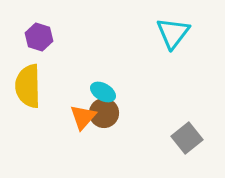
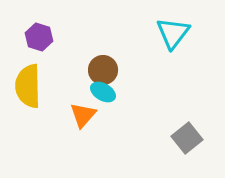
brown circle: moved 1 px left, 43 px up
orange triangle: moved 2 px up
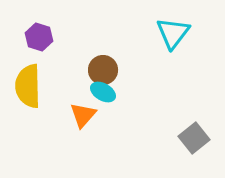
gray square: moved 7 px right
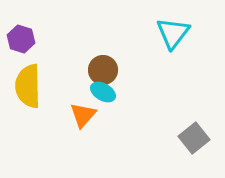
purple hexagon: moved 18 px left, 2 px down
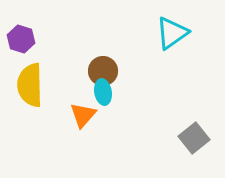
cyan triangle: moved 1 px left; rotated 18 degrees clockwise
brown circle: moved 1 px down
yellow semicircle: moved 2 px right, 1 px up
cyan ellipse: rotated 50 degrees clockwise
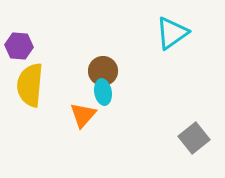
purple hexagon: moved 2 px left, 7 px down; rotated 12 degrees counterclockwise
yellow semicircle: rotated 6 degrees clockwise
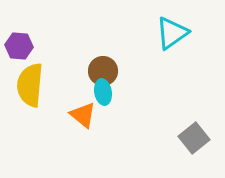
orange triangle: rotated 32 degrees counterclockwise
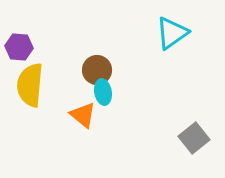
purple hexagon: moved 1 px down
brown circle: moved 6 px left, 1 px up
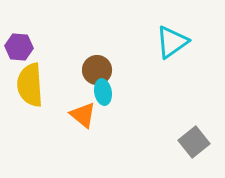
cyan triangle: moved 9 px down
yellow semicircle: rotated 9 degrees counterclockwise
gray square: moved 4 px down
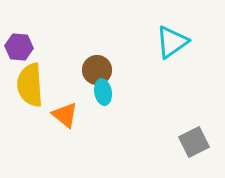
orange triangle: moved 18 px left
gray square: rotated 12 degrees clockwise
